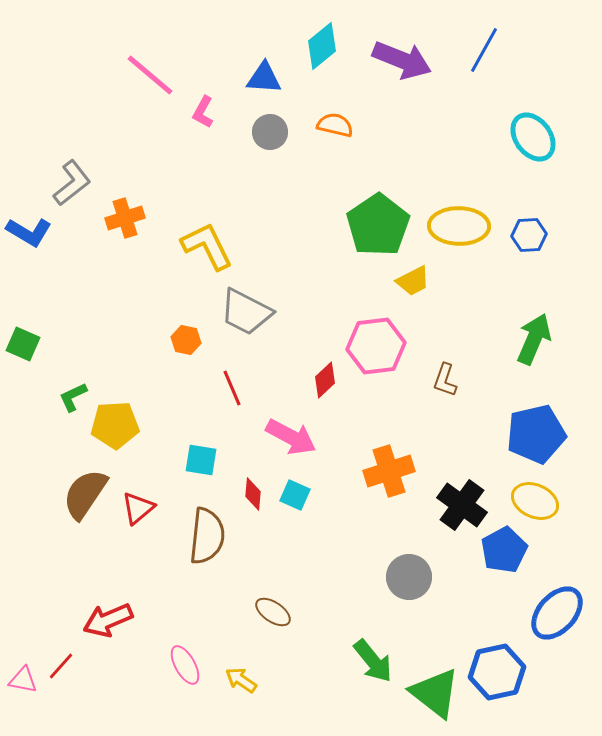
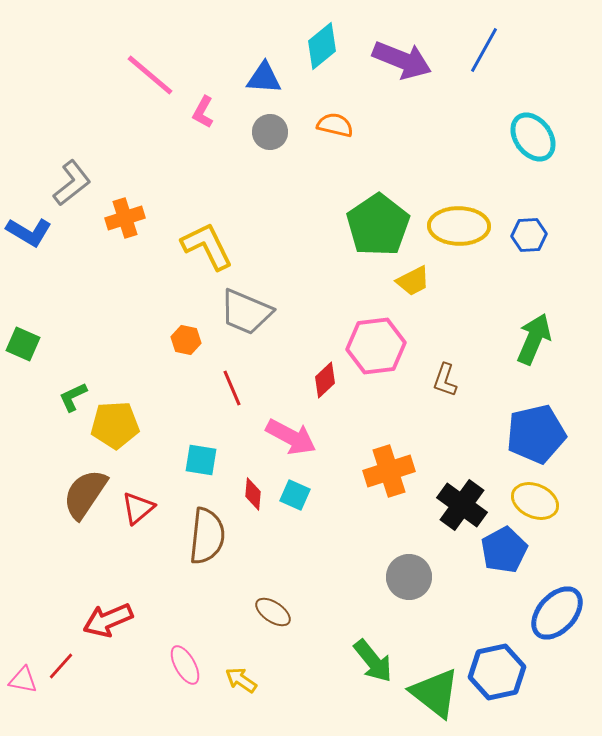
gray trapezoid at (246, 312): rotated 4 degrees counterclockwise
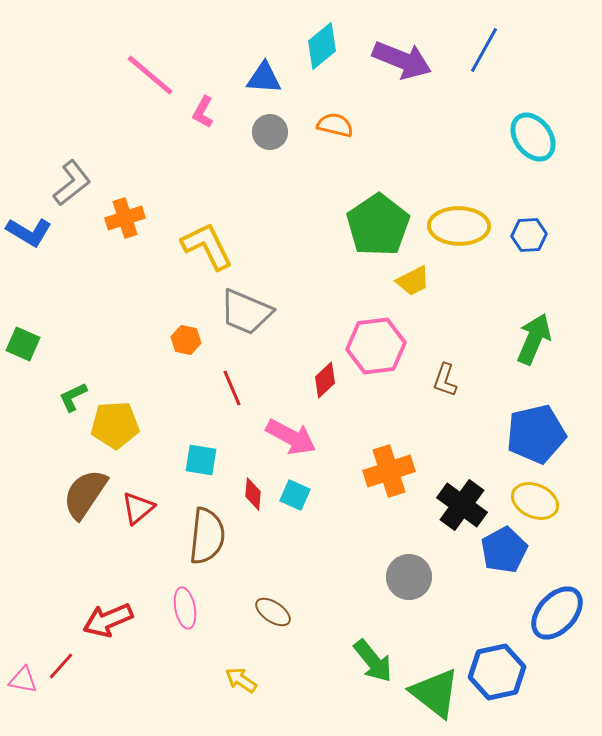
pink ellipse at (185, 665): moved 57 px up; rotated 18 degrees clockwise
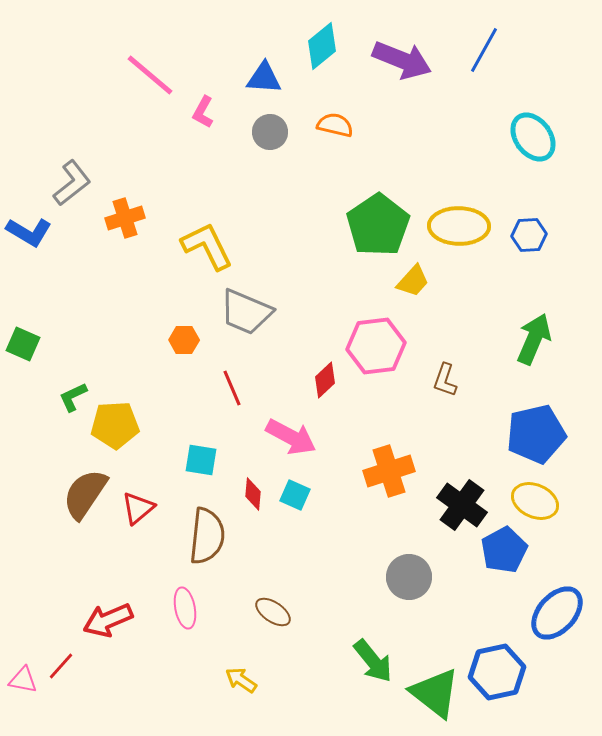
yellow trapezoid at (413, 281): rotated 21 degrees counterclockwise
orange hexagon at (186, 340): moved 2 px left; rotated 12 degrees counterclockwise
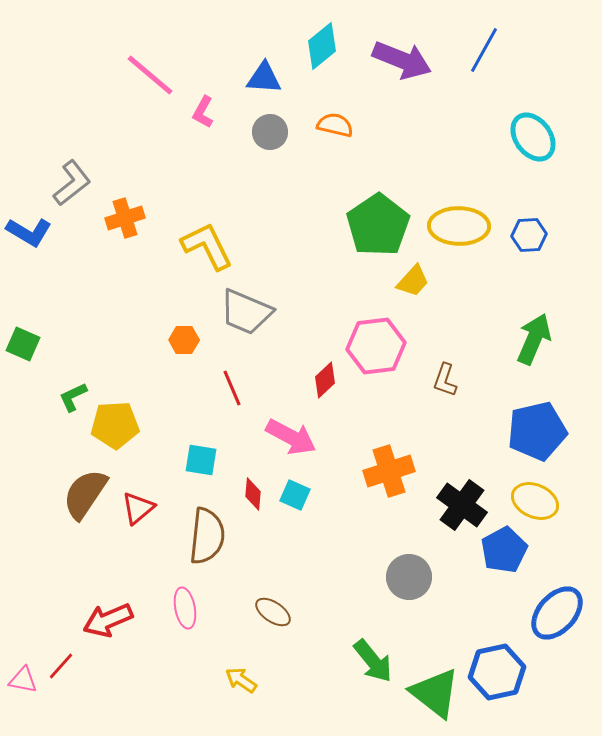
blue pentagon at (536, 434): moved 1 px right, 3 px up
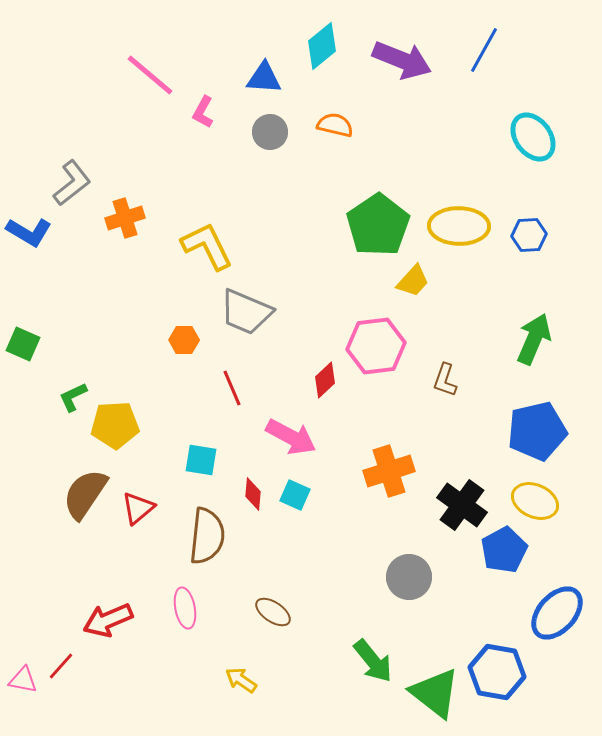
blue hexagon at (497, 672): rotated 22 degrees clockwise
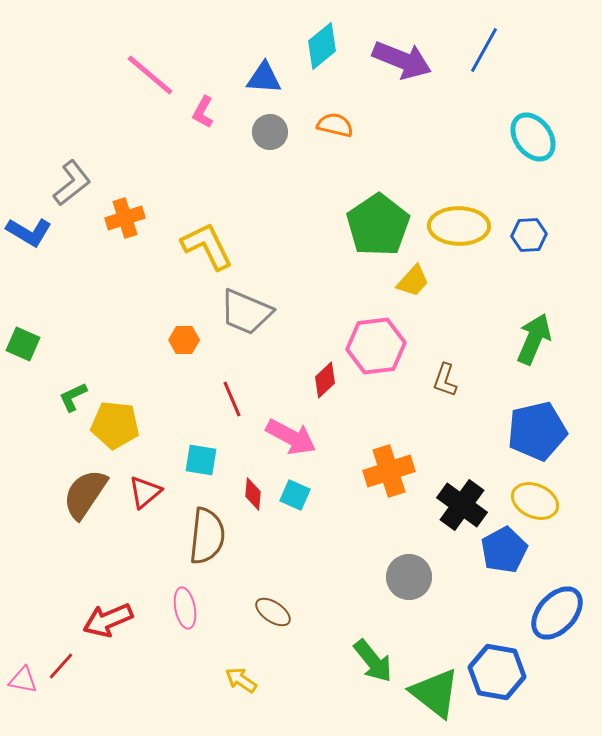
red line at (232, 388): moved 11 px down
yellow pentagon at (115, 425): rotated 9 degrees clockwise
red triangle at (138, 508): moved 7 px right, 16 px up
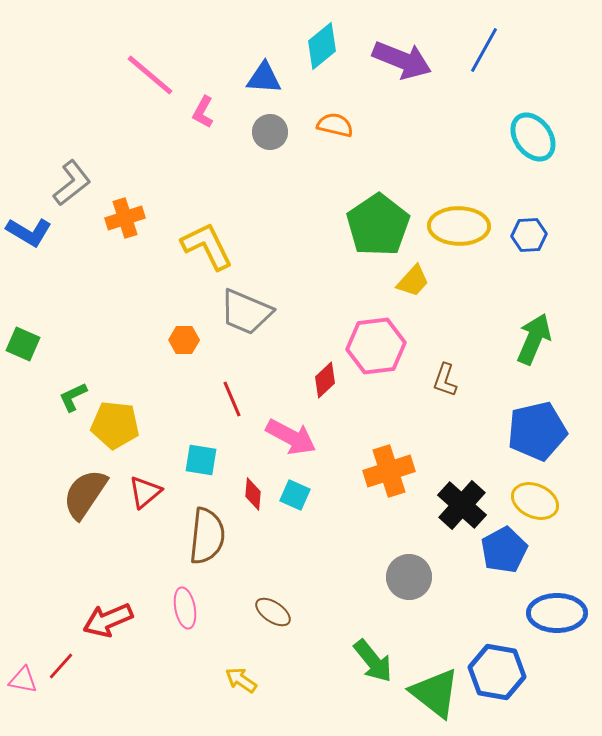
black cross at (462, 505): rotated 6 degrees clockwise
blue ellipse at (557, 613): rotated 48 degrees clockwise
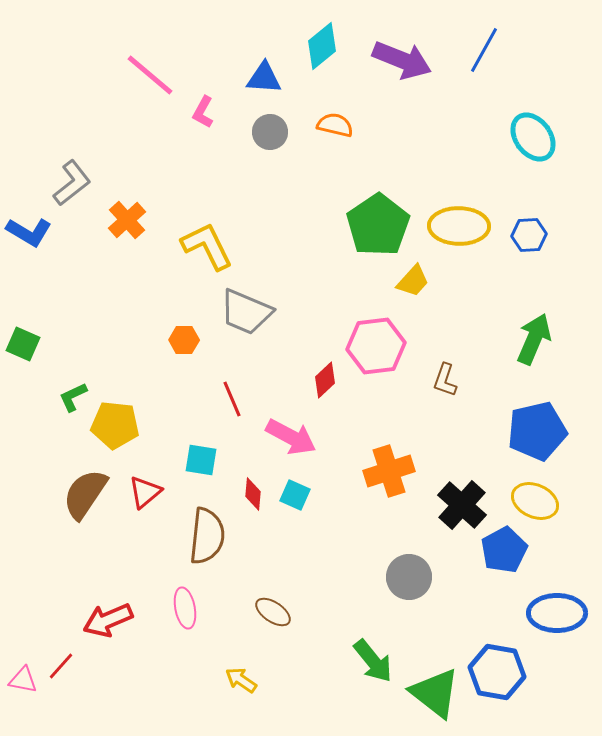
orange cross at (125, 218): moved 2 px right, 2 px down; rotated 24 degrees counterclockwise
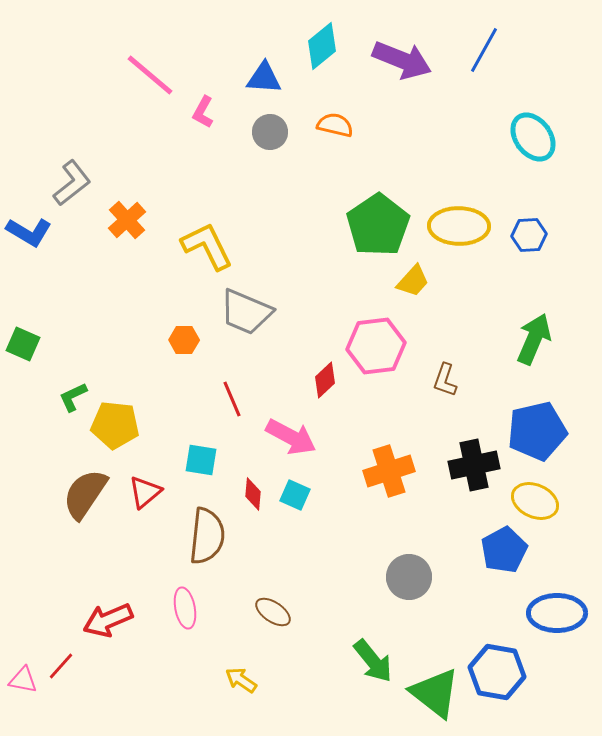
black cross at (462, 505): moved 12 px right, 40 px up; rotated 36 degrees clockwise
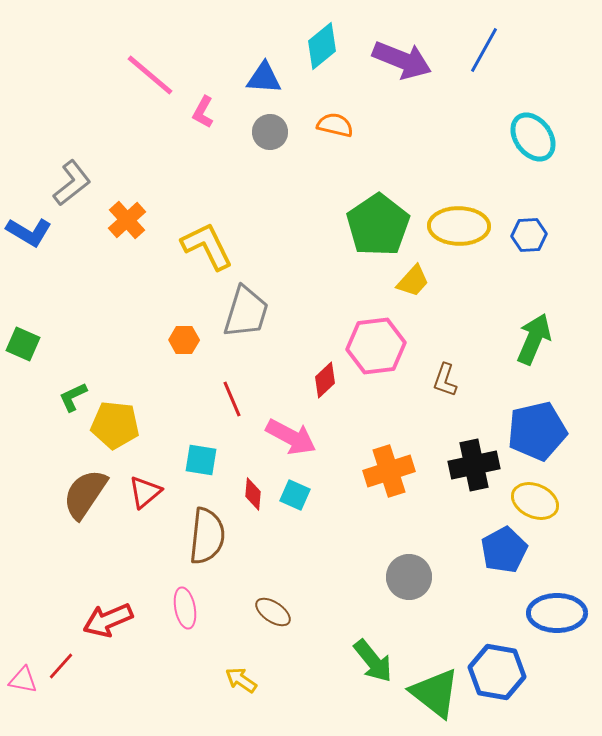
gray trapezoid at (246, 312): rotated 96 degrees counterclockwise
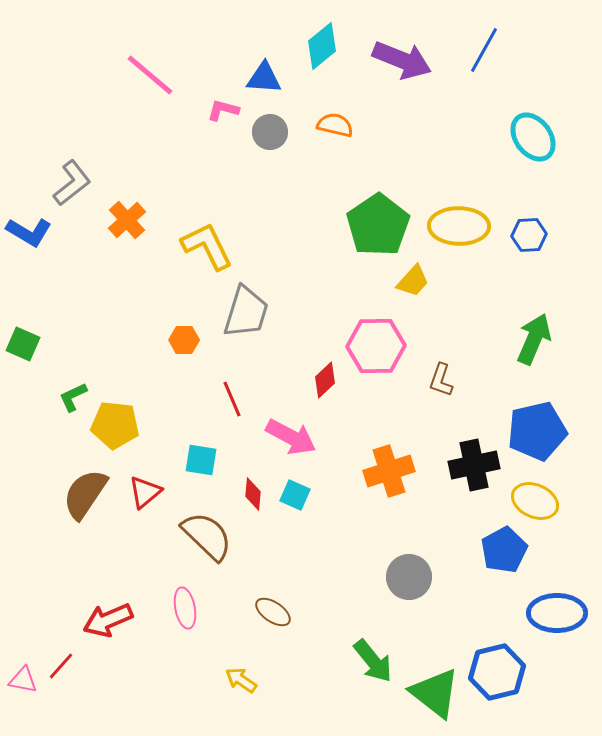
pink L-shape at (203, 112): moved 20 px right, 2 px up; rotated 76 degrees clockwise
pink hexagon at (376, 346): rotated 6 degrees clockwise
brown L-shape at (445, 380): moved 4 px left
brown semicircle at (207, 536): rotated 52 degrees counterclockwise
blue hexagon at (497, 672): rotated 24 degrees counterclockwise
